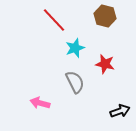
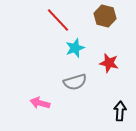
red line: moved 4 px right
red star: moved 4 px right, 1 px up
gray semicircle: rotated 100 degrees clockwise
black arrow: rotated 66 degrees counterclockwise
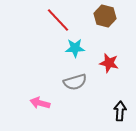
cyan star: rotated 18 degrees clockwise
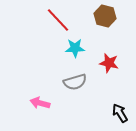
black arrow: moved 2 px down; rotated 36 degrees counterclockwise
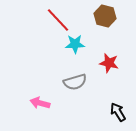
cyan star: moved 4 px up
black arrow: moved 2 px left, 1 px up
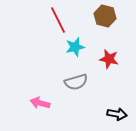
red line: rotated 16 degrees clockwise
cyan star: moved 3 px down; rotated 12 degrees counterclockwise
red star: moved 4 px up
gray semicircle: moved 1 px right
black arrow: moved 1 px left, 2 px down; rotated 132 degrees clockwise
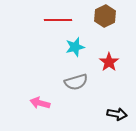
brown hexagon: rotated 20 degrees clockwise
red line: rotated 64 degrees counterclockwise
red star: moved 3 px down; rotated 24 degrees clockwise
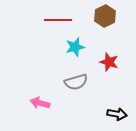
red star: rotated 18 degrees counterclockwise
